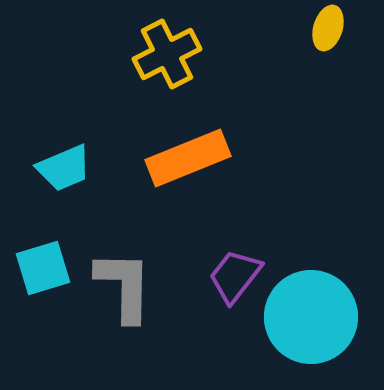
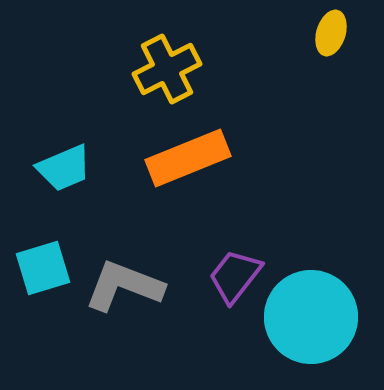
yellow ellipse: moved 3 px right, 5 px down
yellow cross: moved 15 px down
gray L-shape: rotated 70 degrees counterclockwise
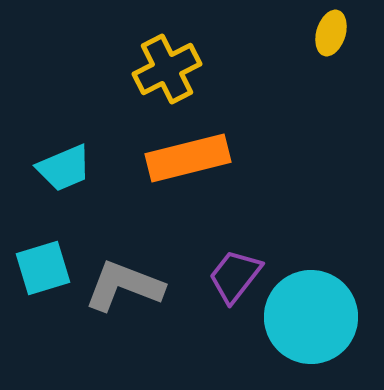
orange rectangle: rotated 8 degrees clockwise
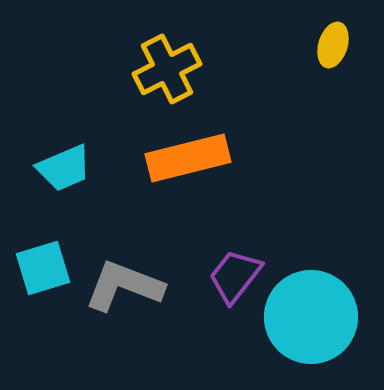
yellow ellipse: moved 2 px right, 12 px down
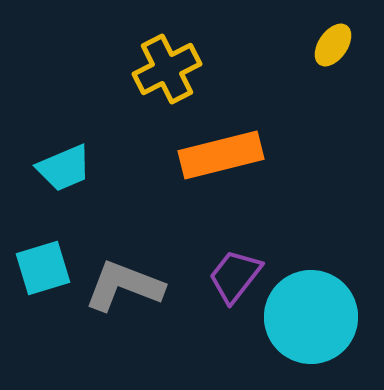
yellow ellipse: rotated 18 degrees clockwise
orange rectangle: moved 33 px right, 3 px up
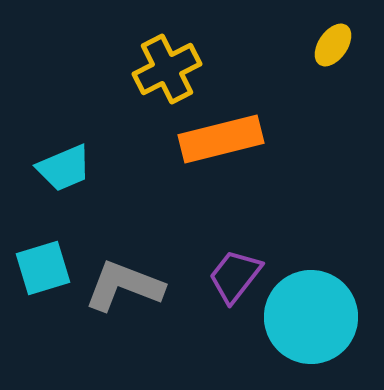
orange rectangle: moved 16 px up
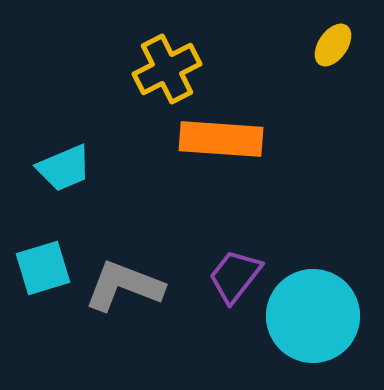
orange rectangle: rotated 18 degrees clockwise
cyan circle: moved 2 px right, 1 px up
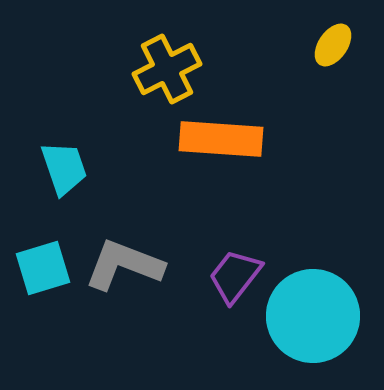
cyan trapezoid: rotated 86 degrees counterclockwise
gray L-shape: moved 21 px up
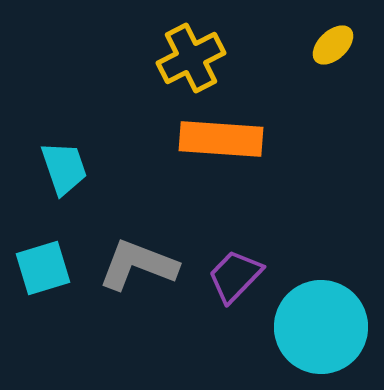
yellow ellipse: rotated 12 degrees clockwise
yellow cross: moved 24 px right, 11 px up
gray L-shape: moved 14 px right
purple trapezoid: rotated 6 degrees clockwise
cyan circle: moved 8 px right, 11 px down
